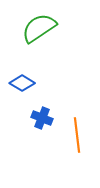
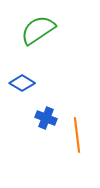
green semicircle: moved 1 px left, 2 px down
blue cross: moved 4 px right
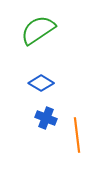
blue diamond: moved 19 px right
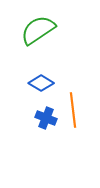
orange line: moved 4 px left, 25 px up
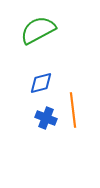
green semicircle: rotated 6 degrees clockwise
blue diamond: rotated 45 degrees counterclockwise
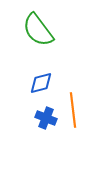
green semicircle: rotated 99 degrees counterclockwise
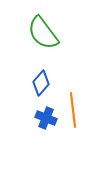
green semicircle: moved 5 px right, 3 px down
blue diamond: rotated 35 degrees counterclockwise
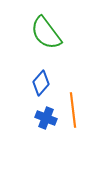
green semicircle: moved 3 px right
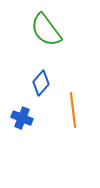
green semicircle: moved 3 px up
blue cross: moved 24 px left
